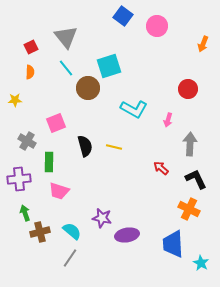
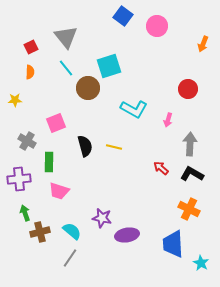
black L-shape: moved 4 px left, 5 px up; rotated 35 degrees counterclockwise
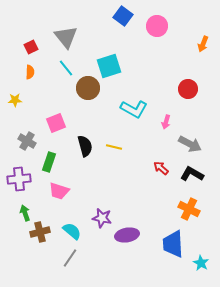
pink arrow: moved 2 px left, 2 px down
gray arrow: rotated 115 degrees clockwise
green rectangle: rotated 18 degrees clockwise
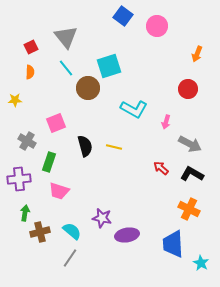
orange arrow: moved 6 px left, 10 px down
green arrow: rotated 28 degrees clockwise
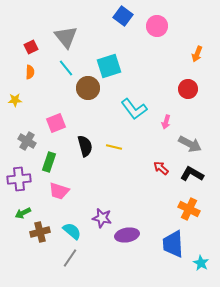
cyan L-shape: rotated 24 degrees clockwise
green arrow: moved 2 px left; rotated 126 degrees counterclockwise
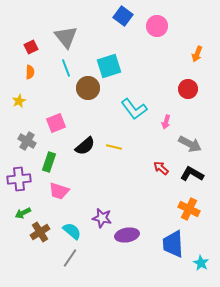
cyan line: rotated 18 degrees clockwise
yellow star: moved 4 px right, 1 px down; rotated 24 degrees counterclockwise
black semicircle: rotated 65 degrees clockwise
brown cross: rotated 18 degrees counterclockwise
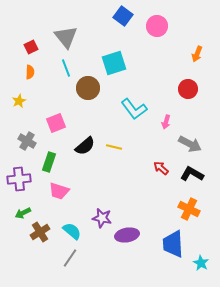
cyan square: moved 5 px right, 3 px up
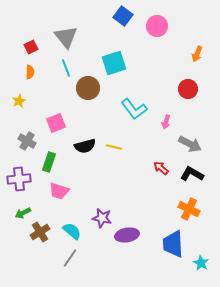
black semicircle: rotated 25 degrees clockwise
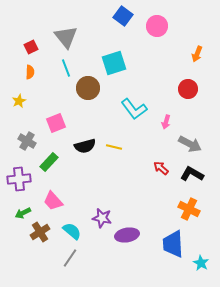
green rectangle: rotated 24 degrees clockwise
pink trapezoid: moved 6 px left, 10 px down; rotated 30 degrees clockwise
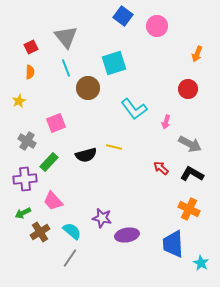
black semicircle: moved 1 px right, 9 px down
purple cross: moved 6 px right
